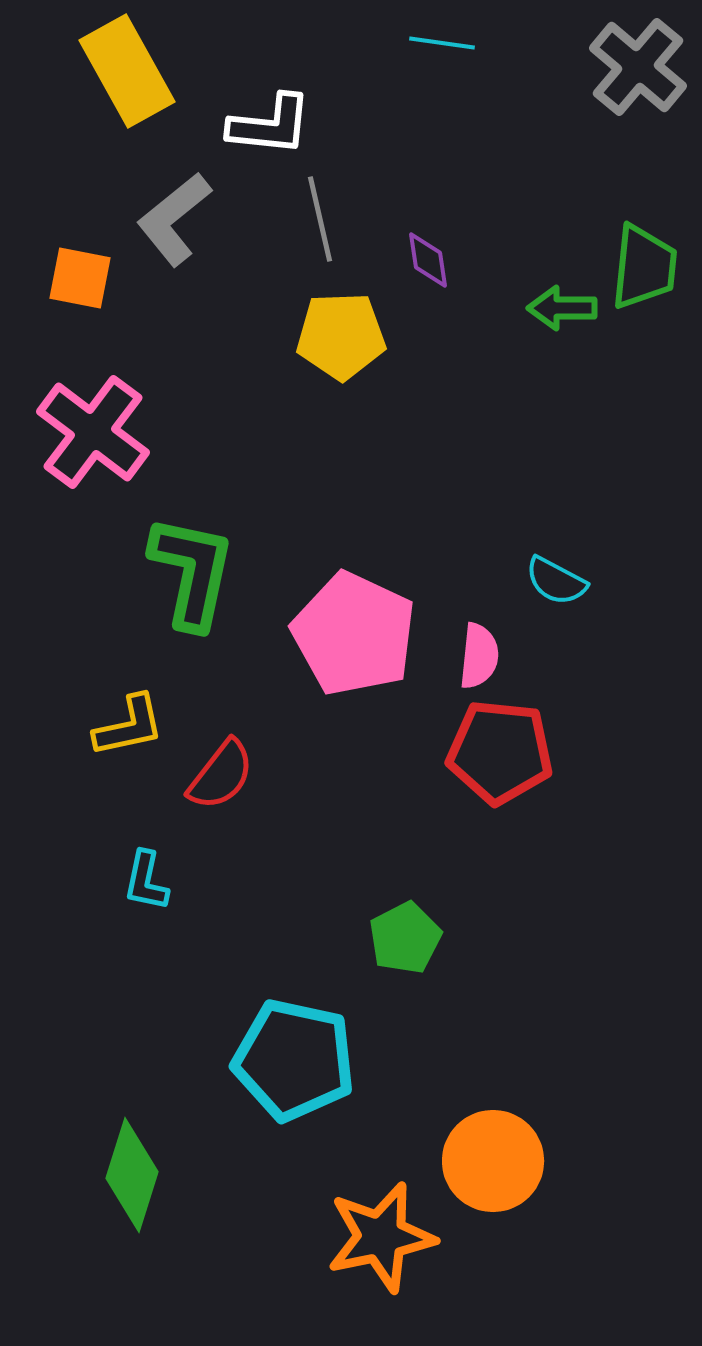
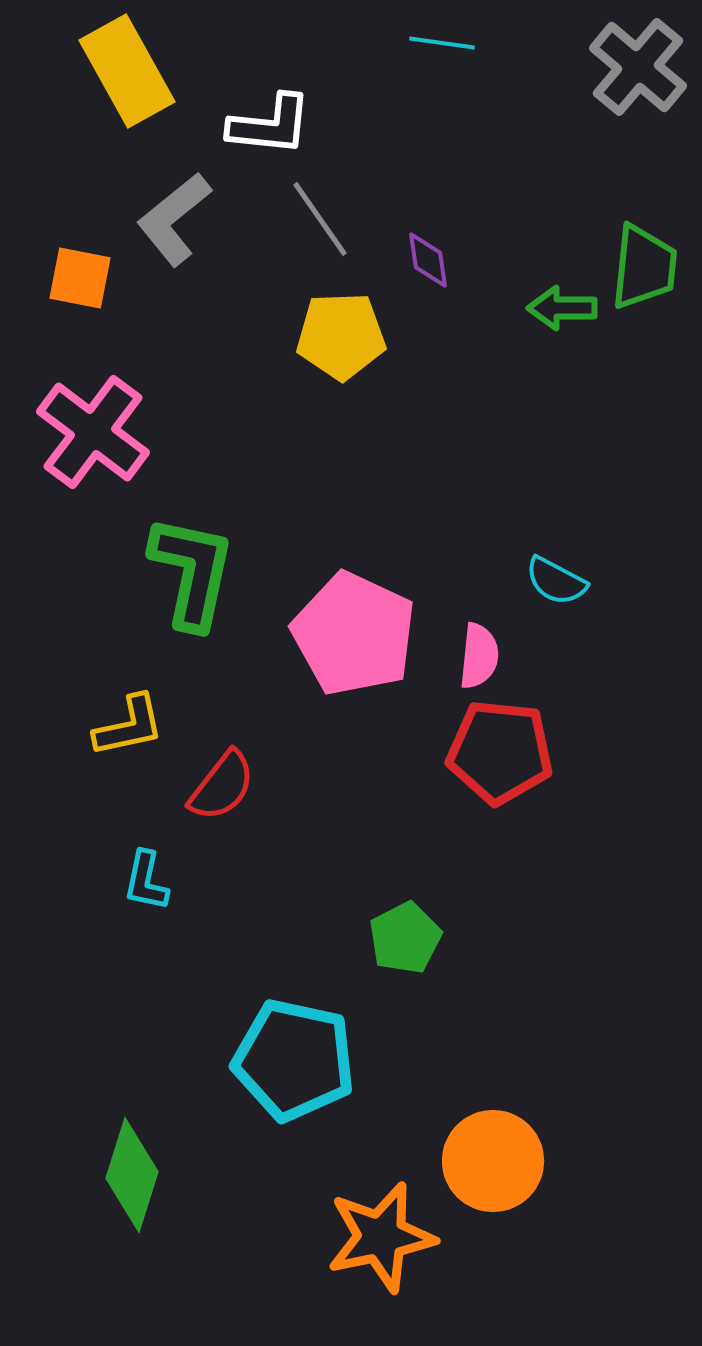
gray line: rotated 22 degrees counterclockwise
red semicircle: moved 1 px right, 11 px down
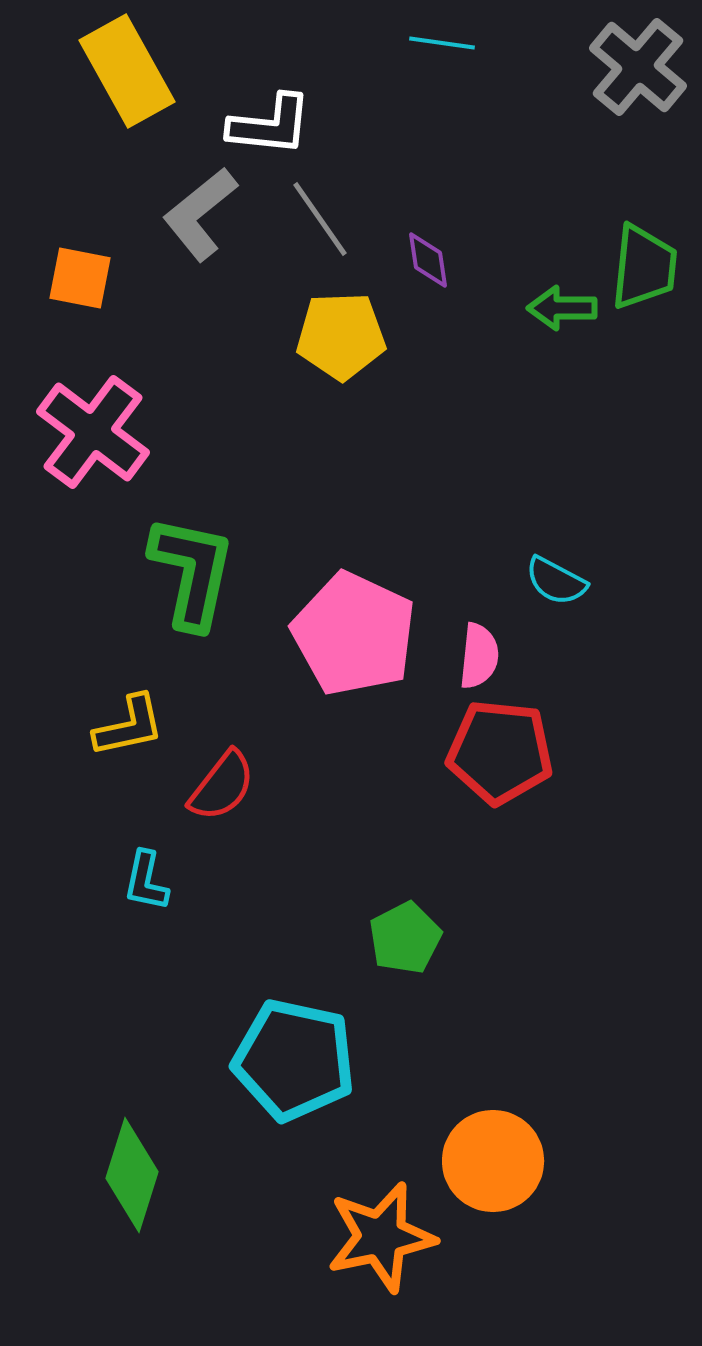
gray L-shape: moved 26 px right, 5 px up
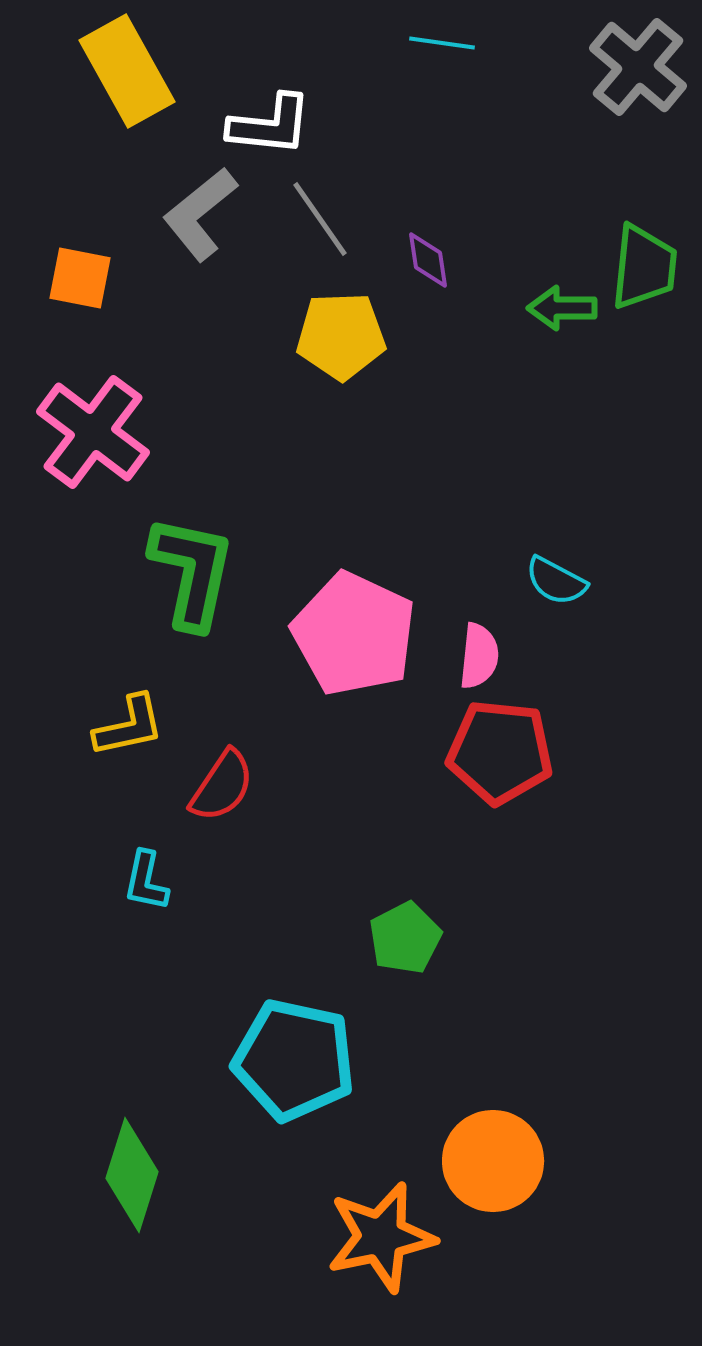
red semicircle: rotated 4 degrees counterclockwise
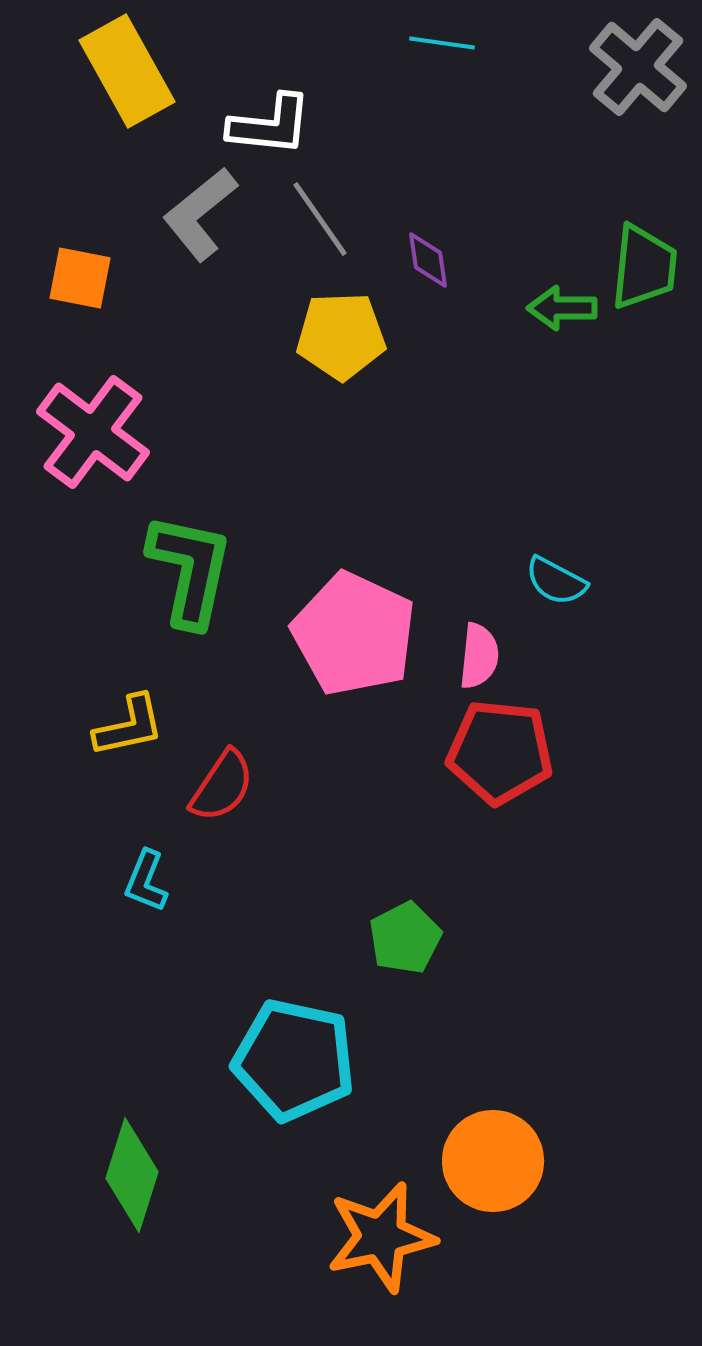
green L-shape: moved 2 px left, 2 px up
cyan L-shape: rotated 10 degrees clockwise
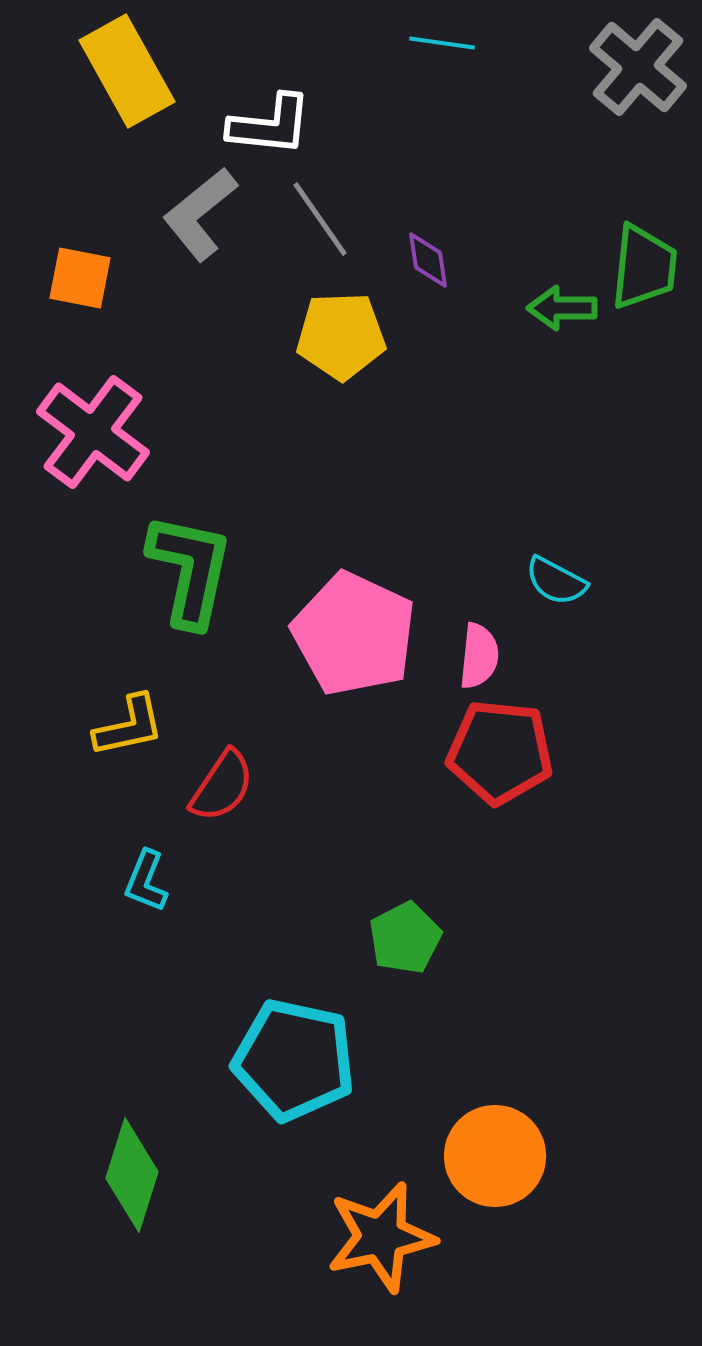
orange circle: moved 2 px right, 5 px up
